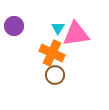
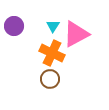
cyan triangle: moved 5 px left, 2 px up
pink triangle: rotated 20 degrees counterclockwise
brown circle: moved 5 px left, 4 px down
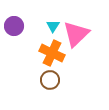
pink triangle: rotated 16 degrees counterclockwise
brown circle: moved 1 px down
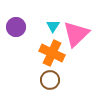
purple circle: moved 2 px right, 1 px down
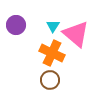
purple circle: moved 2 px up
pink triangle: rotated 36 degrees counterclockwise
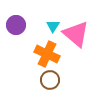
orange cross: moved 5 px left, 1 px down
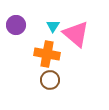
orange cross: rotated 15 degrees counterclockwise
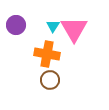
pink triangle: moved 2 px left, 5 px up; rotated 20 degrees clockwise
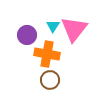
purple circle: moved 11 px right, 10 px down
pink triangle: rotated 8 degrees clockwise
